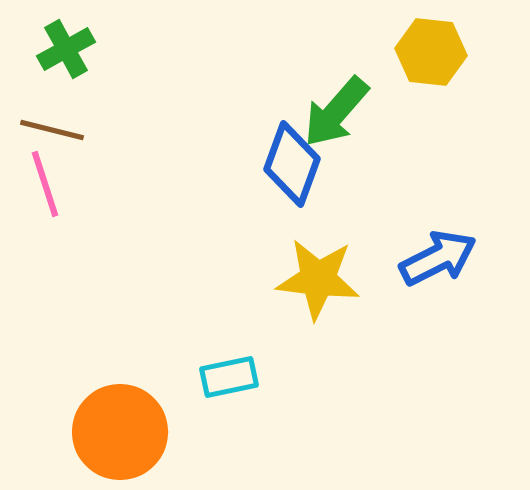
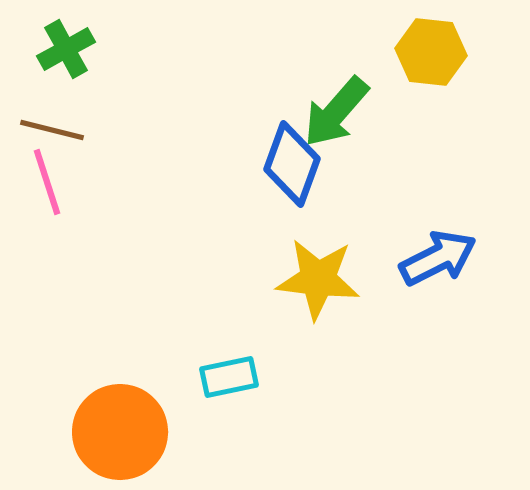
pink line: moved 2 px right, 2 px up
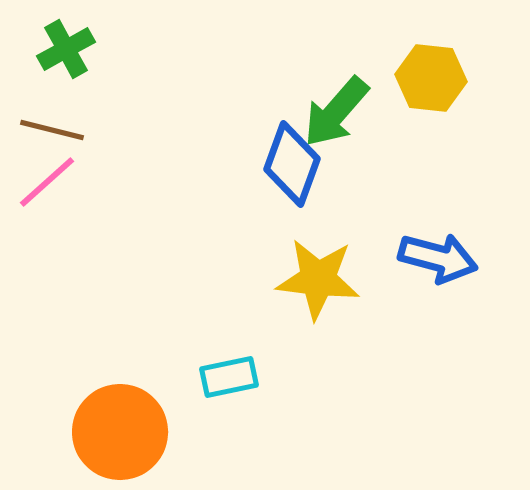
yellow hexagon: moved 26 px down
pink line: rotated 66 degrees clockwise
blue arrow: rotated 42 degrees clockwise
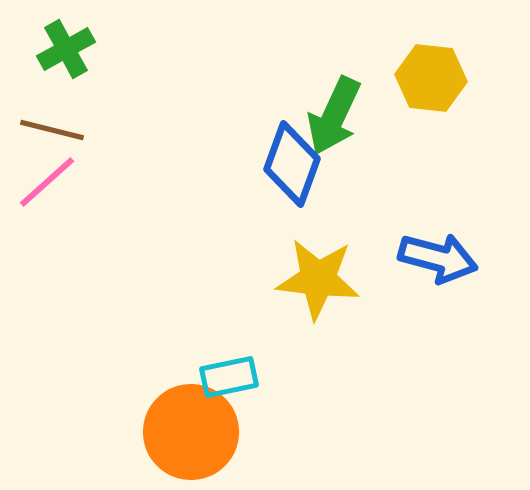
green arrow: moved 2 px left, 4 px down; rotated 16 degrees counterclockwise
orange circle: moved 71 px right
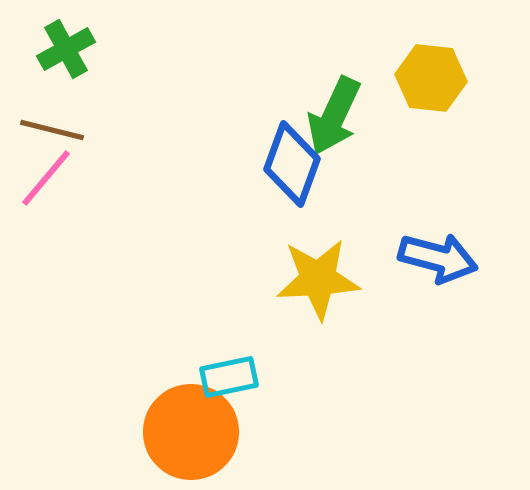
pink line: moved 1 px left, 4 px up; rotated 8 degrees counterclockwise
yellow star: rotated 10 degrees counterclockwise
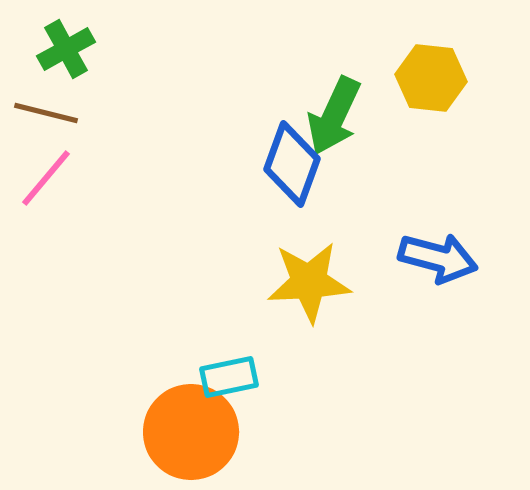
brown line: moved 6 px left, 17 px up
yellow star: moved 9 px left, 3 px down
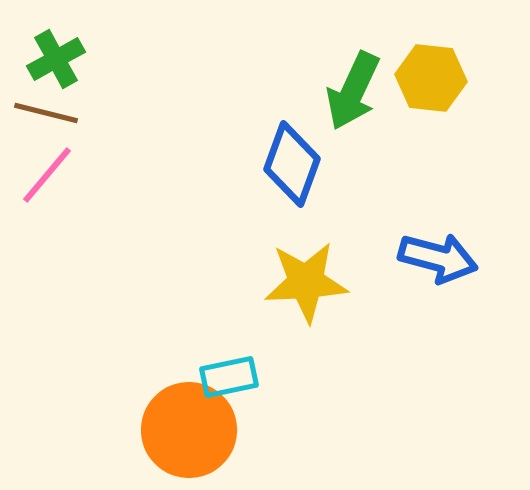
green cross: moved 10 px left, 10 px down
green arrow: moved 19 px right, 25 px up
pink line: moved 1 px right, 3 px up
yellow star: moved 3 px left
orange circle: moved 2 px left, 2 px up
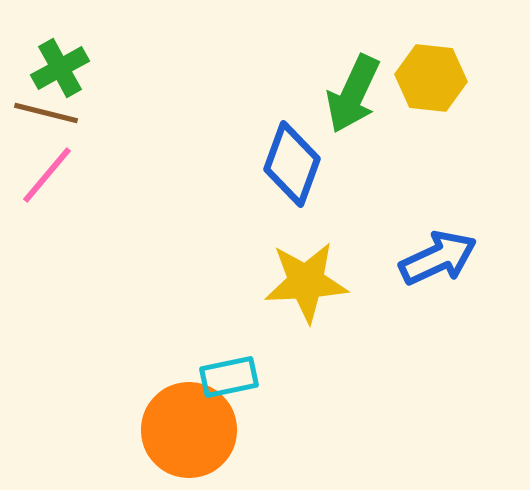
green cross: moved 4 px right, 9 px down
green arrow: moved 3 px down
blue arrow: rotated 40 degrees counterclockwise
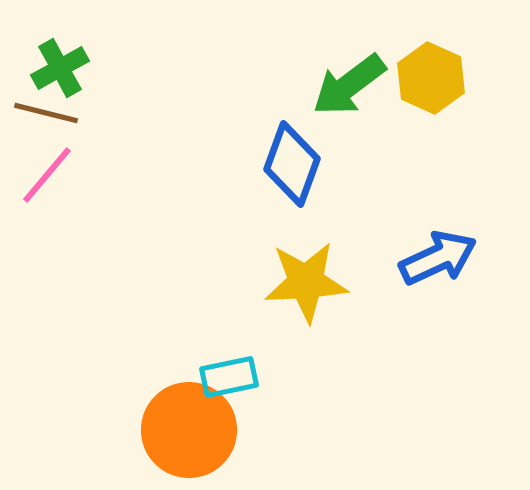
yellow hexagon: rotated 18 degrees clockwise
green arrow: moved 4 px left, 9 px up; rotated 28 degrees clockwise
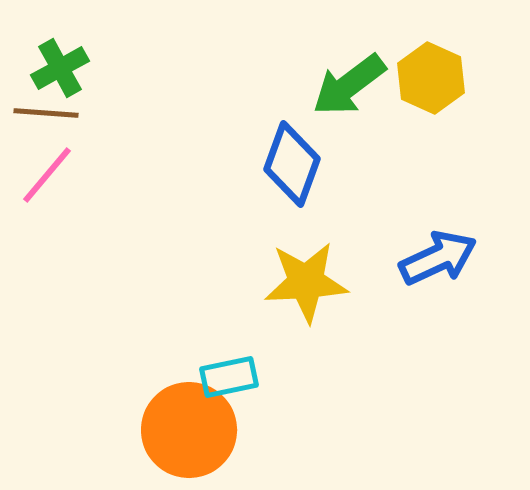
brown line: rotated 10 degrees counterclockwise
